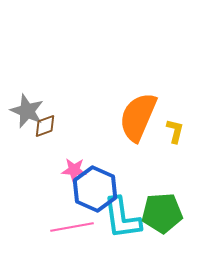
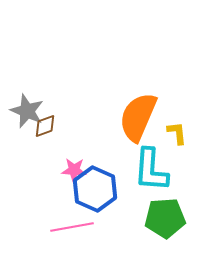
yellow L-shape: moved 2 px right, 2 px down; rotated 20 degrees counterclockwise
green pentagon: moved 3 px right, 5 px down
cyan L-shape: moved 29 px right, 48 px up; rotated 12 degrees clockwise
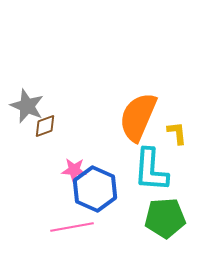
gray star: moved 5 px up
